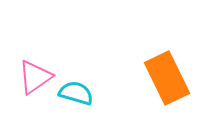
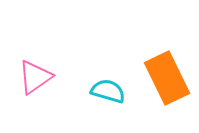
cyan semicircle: moved 32 px right, 2 px up
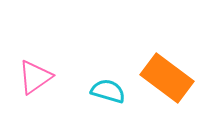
orange rectangle: rotated 27 degrees counterclockwise
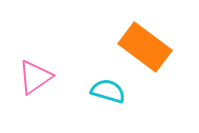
orange rectangle: moved 22 px left, 31 px up
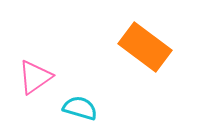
cyan semicircle: moved 28 px left, 17 px down
